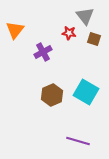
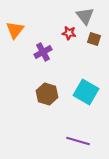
brown hexagon: moved 5 px left, 1 px up; rotated 20 degrees counterclockwise
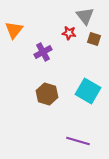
orange triangle: moved 1 px left
cyan square: moved 2 px right, 1 px up
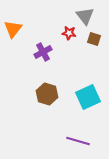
orange triangle: moved 1 px left, 1 px up
cyan square: moved 6 px down; rotated 35 degrees clockwise
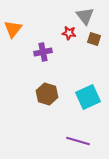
purple cross: rotated 18 degrees clockwise
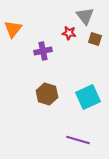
brown square: moved 1 px right
purple cross: moved 1 px up
purple line: moved 1 px up
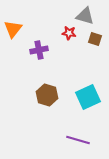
gray triangle: rotated 36 degrees counterclockwise
purple cross: moved 4 px left, 1 px up
brown hexagon: moved 1 px down
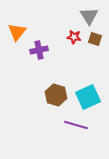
gray triangle: moved 4 px right; rotated 42 degrees clockwise
orange triangle: moved 4 px right, 3 px down
red star: moved 5 px right, 4 px down
brown hexagon: moved 9 px right
purple line: moved 2 px left, 15 px up
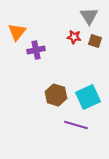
brown square: moved 2 px down
purple cross: moved 3 px left
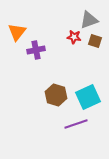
gray triangle: moved 4 px down; rotated 42 degrees clockwise
purple line: moved 1 px up; rotated 35 degrees counterclockwise
